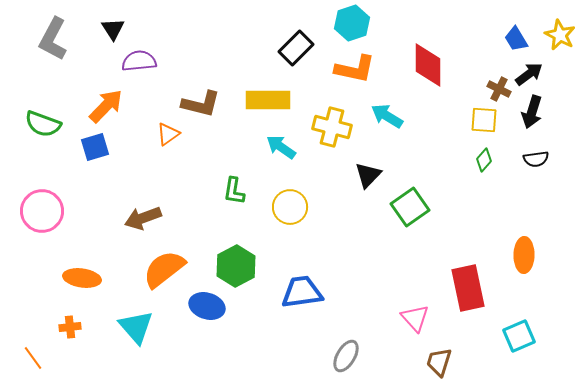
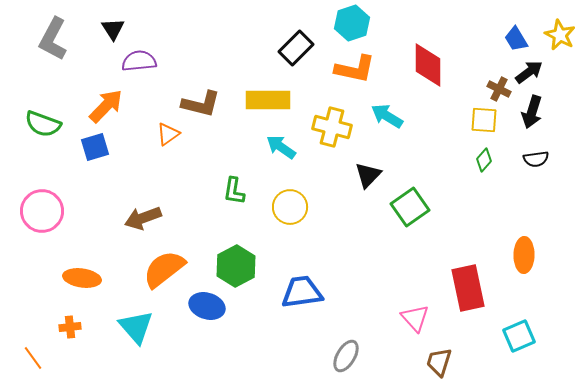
black arrow at (529, 74): moved 2 px up
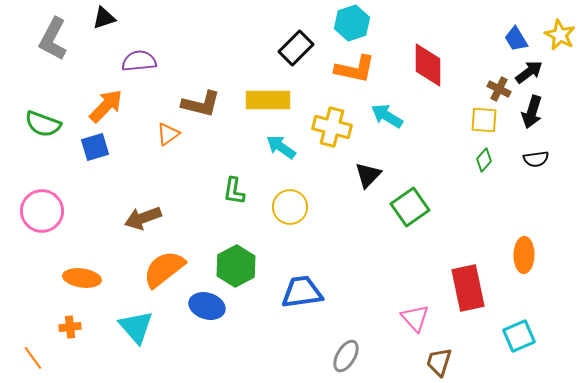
black triangle at (113, 29): moved 9 px left, 11 px up; rotated 45 degrees clockwise
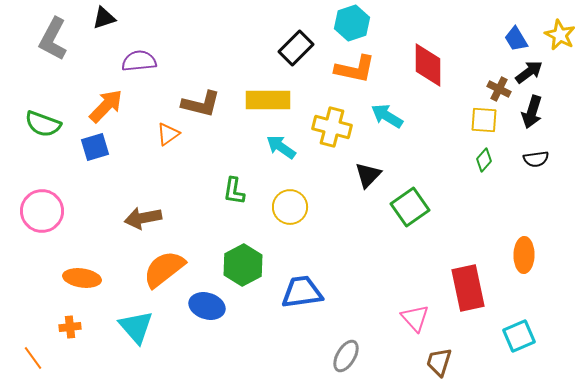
brown arrow at (143, 218): rotated 9 degrees clockwise
green hexagon at (236, 266): moved 7 px right, 1 px up
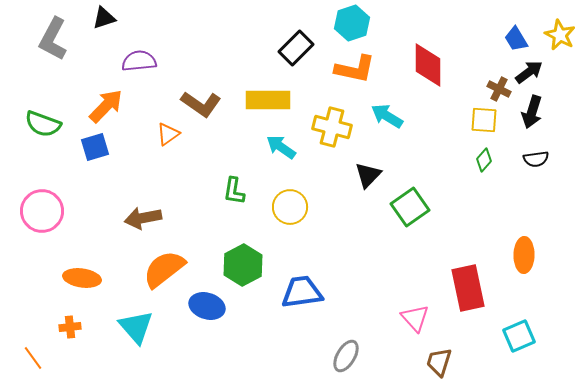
brown L-shape at (201, 104): rotated 21 degrees clockwise
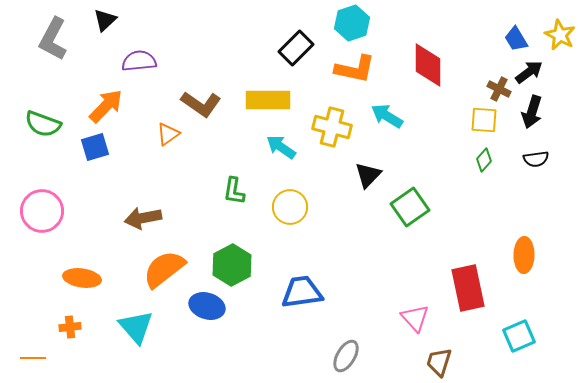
black triangle at (104, 18): moved 1 px right, 2 px down; rotated 25 degrees counterclockwise
green hexagon at (243, 265): moved 11 px left
orange line at (33, 358): rotated 55 degrees counterclockwise
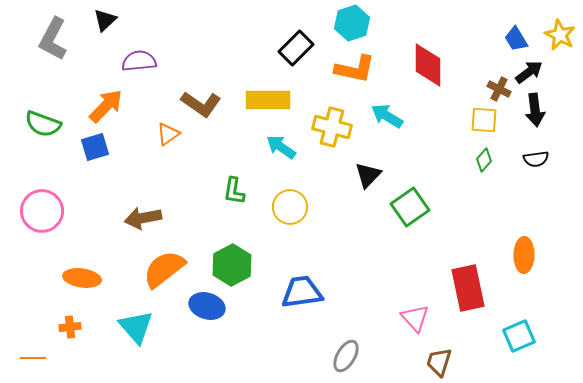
black arrow at (532, 112): moved 3 px right, 2 px up; rotated 24 degrees counterclockwise
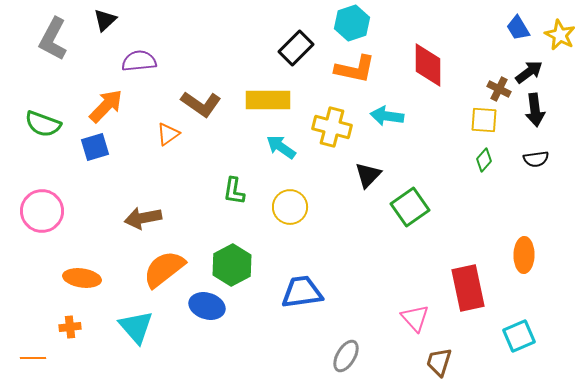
blue trapezoid at (516, 39): moved 2 px right, 11 px up
cyan arrow at (387, 116): rotated 24 degrees counterclockwise
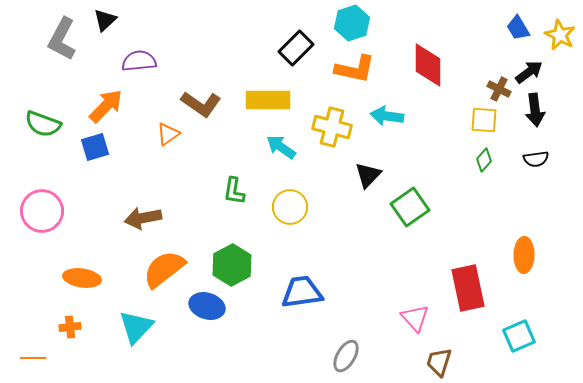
gray L-shape at (53, 39): moved 9 px right
cyan triangle at (136, 327): rotated 24 degrees clockwise
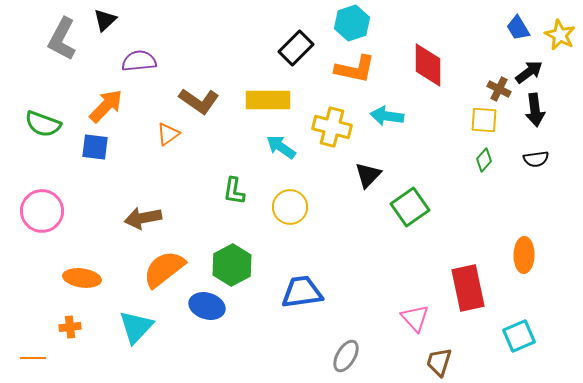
brown L-shape at (201, 104): moved 2 px left, 3 px up
blue square at (95, 147): rotated 24 degrees clockwise
